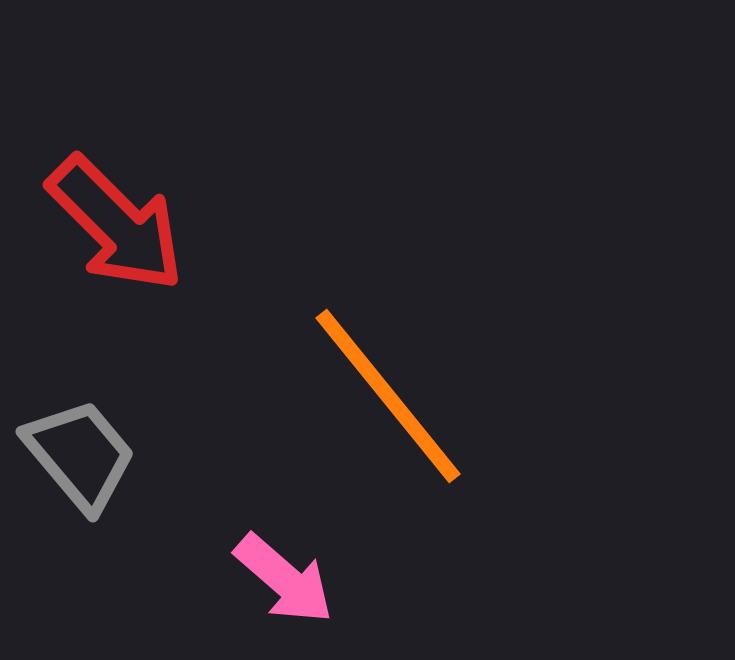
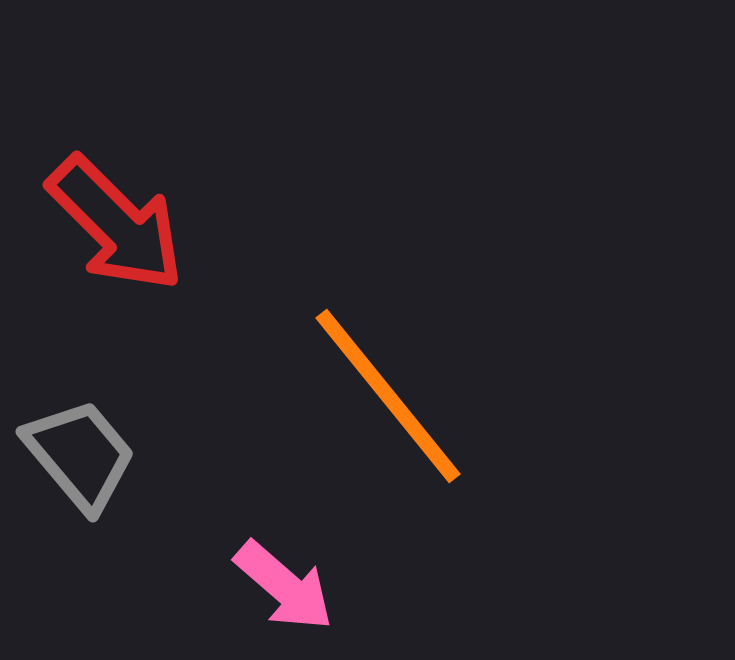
pink arrow: moved 7 px down
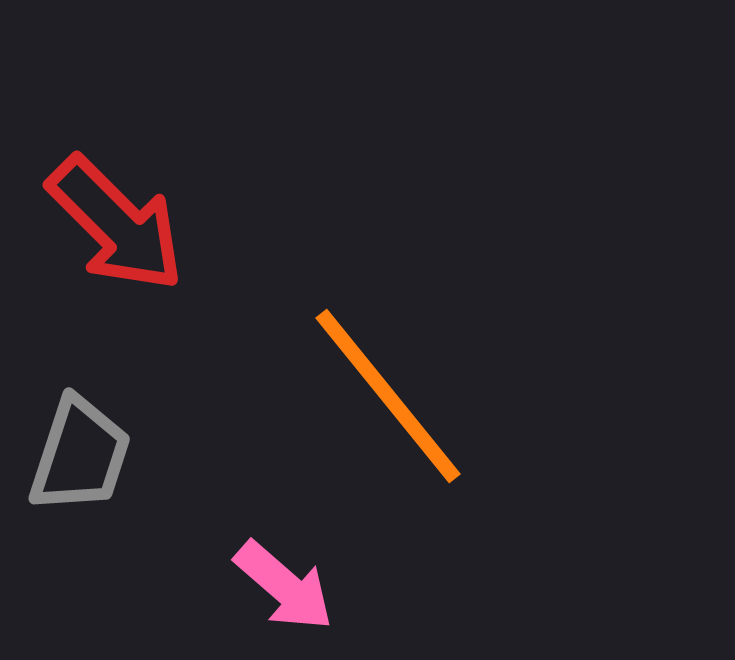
gray trapezoid: rotated 58 degrees clockwise
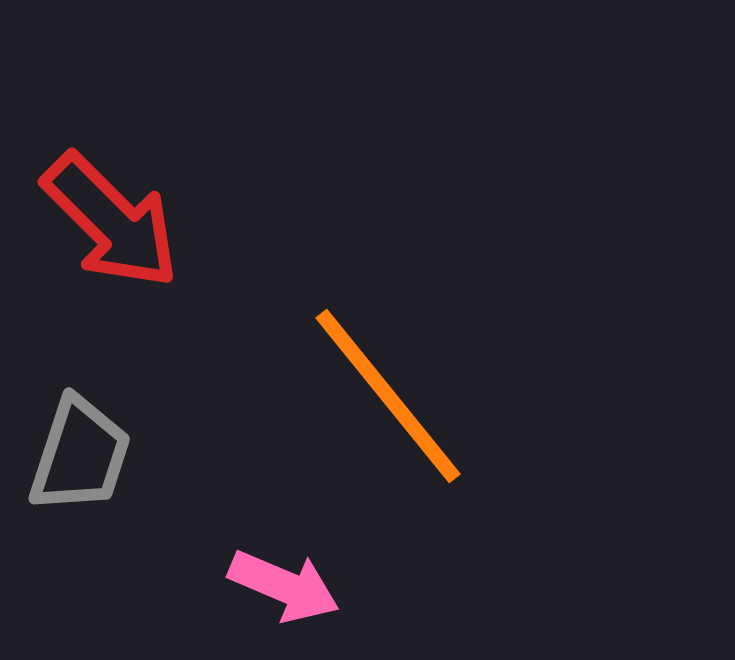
red arrow: moved 5 px left, 3 px up
pink arrow: rotated 18 degrees counterclockwise
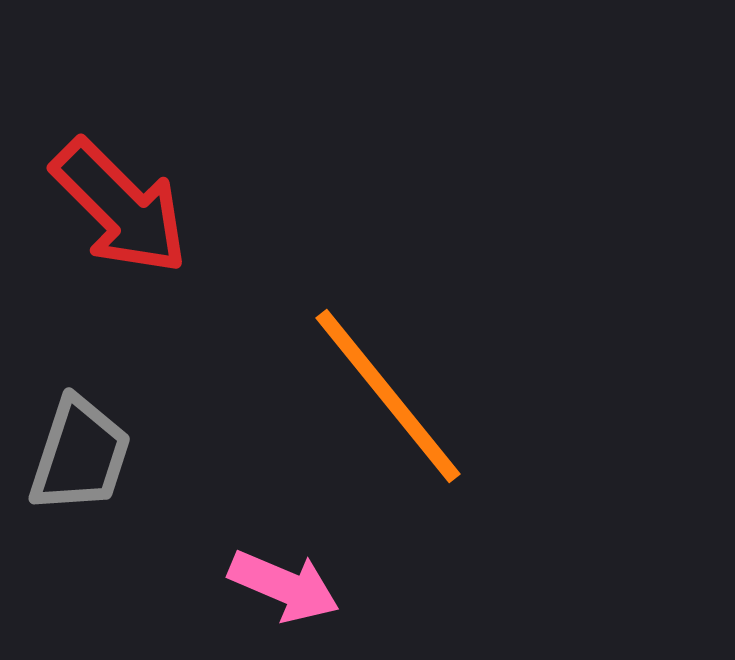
red arrow: moved 9 px right, 14 px up
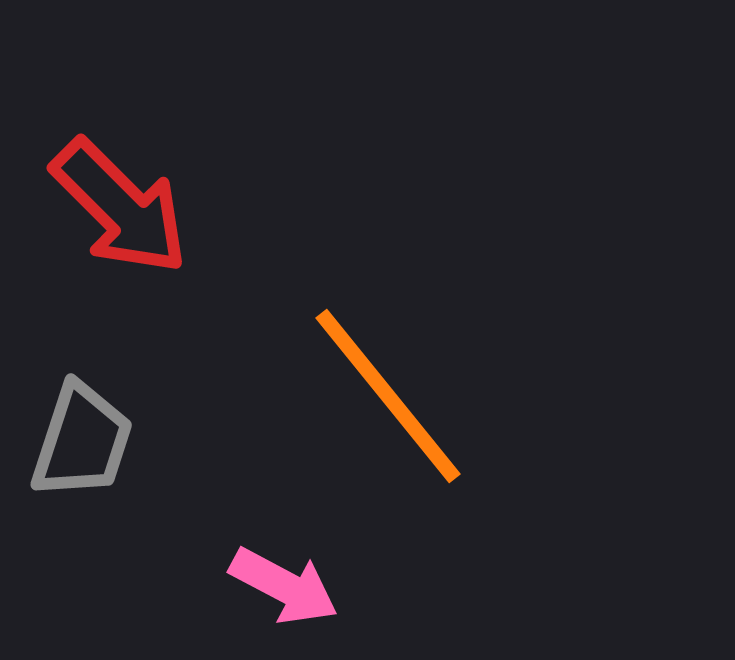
gray trapezoid: moved 2 px right, 14 px up
pink arrow: rotated 5 degrees clockwise
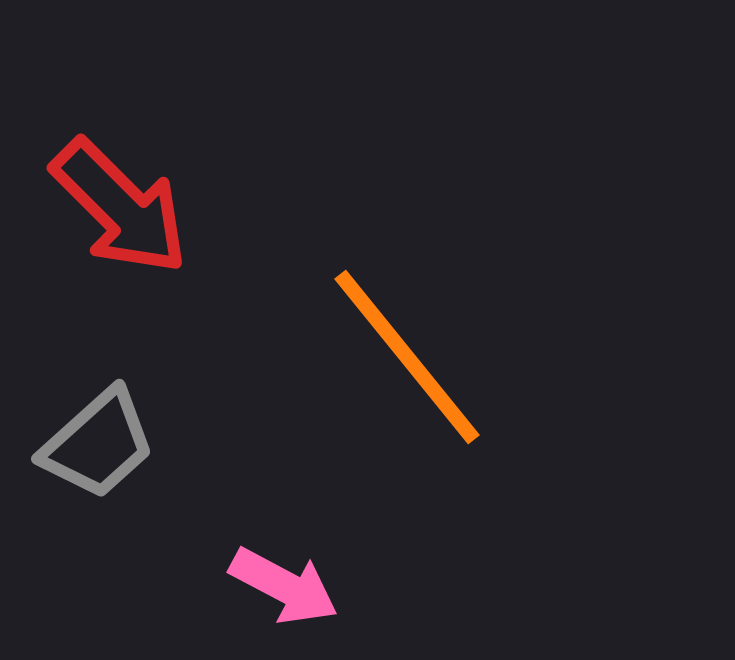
orange line: moved 19 px right, 39 px up
gray trapezoid: moved 16 px right, 3 px down; rotated 30 degrees clockwise
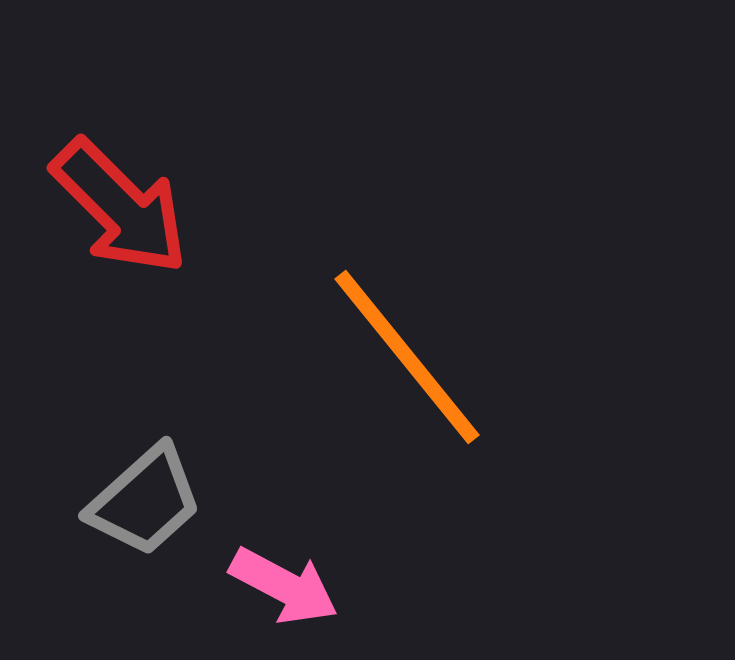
gray trapezoid: moved 47 px right, 57 px down
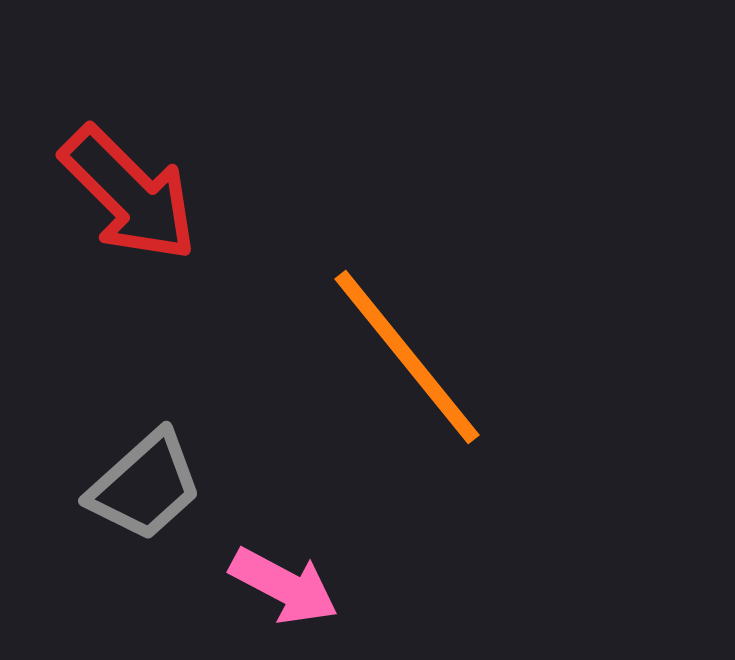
red arrow: moved 9 px right, 13 px up
gray trapezoid: moved 15 px up
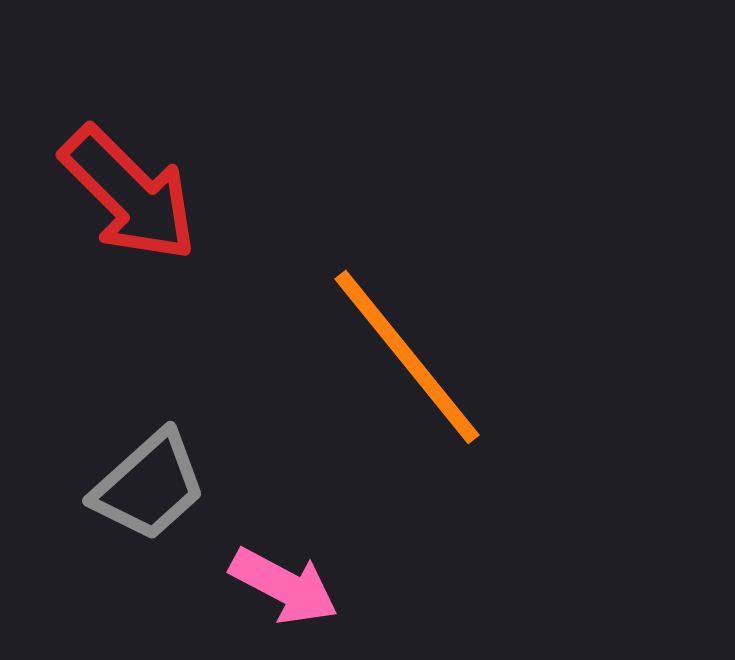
gray trapezoid: moved 4 px right
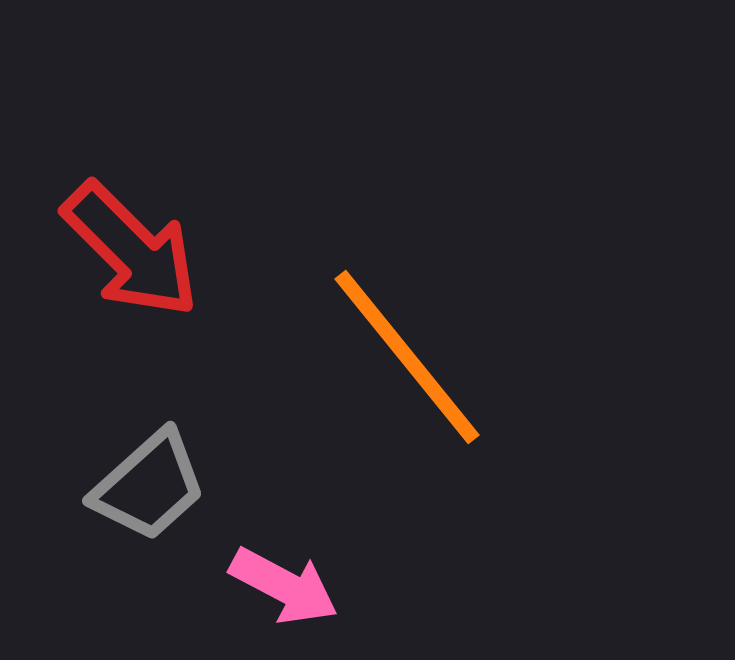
red arrow: moved 2 px right, 56 px down
